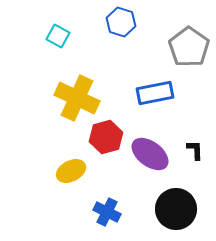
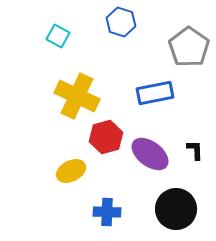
yellow cross: moved 2 px up
blue cross: rotated 24 degrees counterclockwise
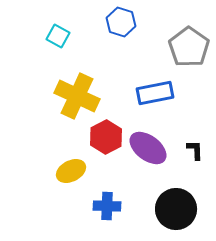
red hexagon: rotated 12 degrees counterclockwise
purple ellipse: moved 2 px left, 6 px up
blue cross: moved 6 px up
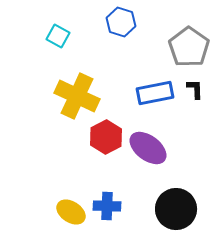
black L-shape: moved 61 px up
yellow ellipse: moved 41 px down; rotated 60 degrees clockwise
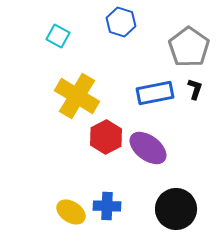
black L-shape: rotated 20 degrees clockwise
yellow cross: rotated 6 degrees clockwise
